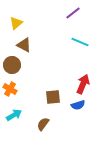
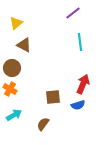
cyan line: rotated 60 degrees clockwise
brown circle: moved 3 px down
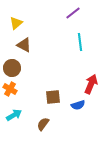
red arrow: moved 8 px right
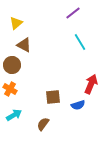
cyan line: rotated 24 degrees counterclockwise
brown circle: moved 3 px up
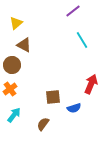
purple line: moved 2 px up
cyan line: moved 2 px right, 2 px up
orange cross: rotated 24 degrees clockwise
blue semicircle: moved 4 px left, 3 px down
cyan arrow: rotated 21 degrees counterclockwise
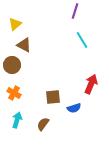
purple line: moved 2 px right; rotated 35 degrees counterclockwise
yellow triangle: moved 1 px left, 1 px down
orange cross: moved 4 px right, 4 px down; rotated 24 degrees counterclockwise
cyan arrow: moved 3 px right, 5 px down; rotated 21 degrees counterclockwise
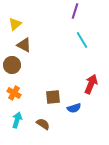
brown semicircle: rotated 88 degrees clockwise
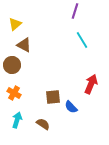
blue semicircle: moved 3 px left, 1 px up; rotated 64 degrees clockwise
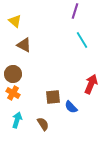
yellow triangle: moved 3 px up; rotated 40 degrees counterclockwise
brown circle: moved 1 px right, 9 px down
orange cross: moved 1 px left
brown semicircle: rotated 24 degrees clockwise
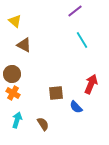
purple line: rotated 35 degrees clockwise
brown circle: moved 1 px left
brown square: moved 3 px right, 4 px up
blue semicircle: moved 5 px right
